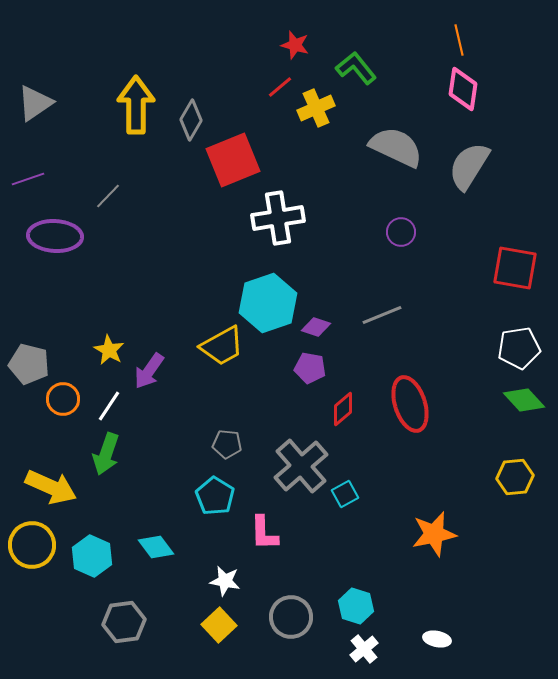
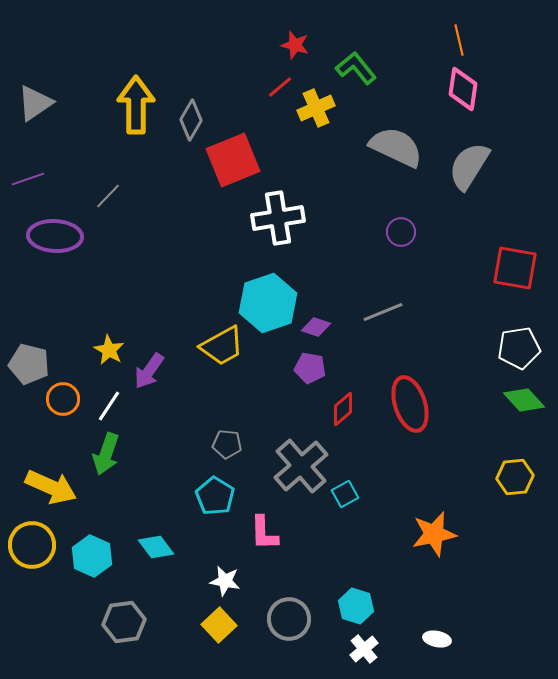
gray line at (382, 315): moved 1 px right, 3 px up
gray circle at (291, 617): moved 2 px left, 2 px down
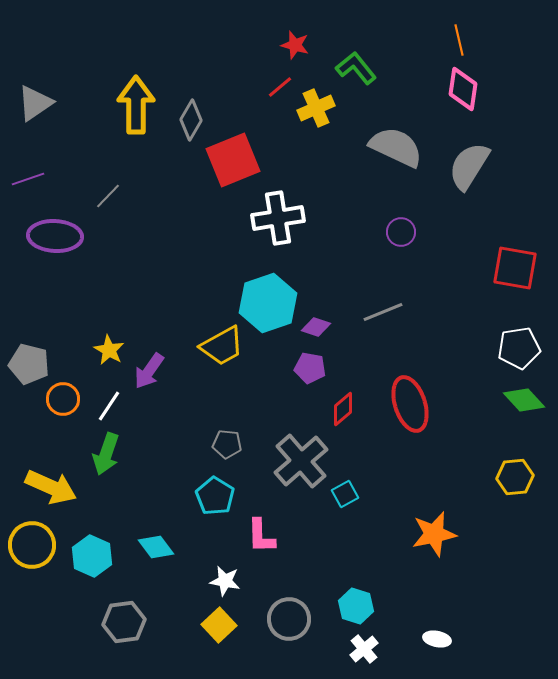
gray cross at (301, 466): moved 5 px up
pink L-shape at (264, 533): moved 3 px left, 3 px down
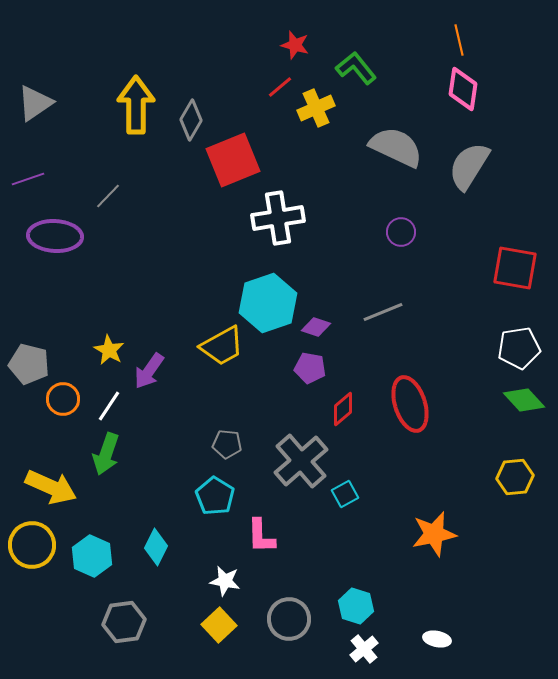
cyan diamond at (156, 547): rotated 63 degrees clockwise
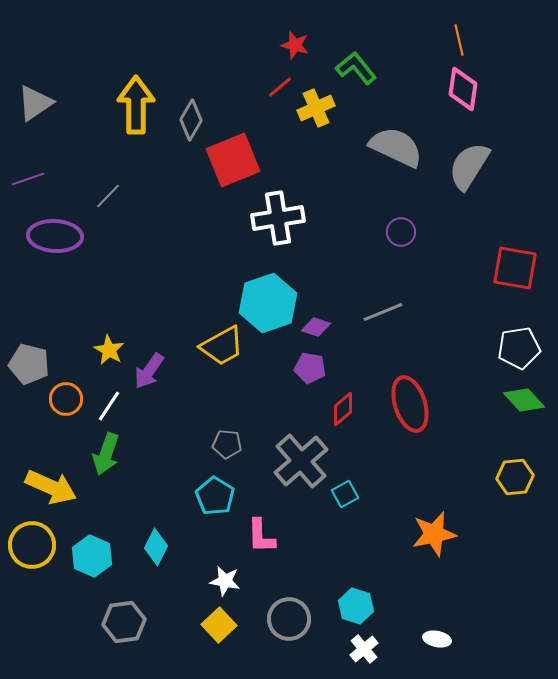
orange circle at (63, 399): moved 3 px right
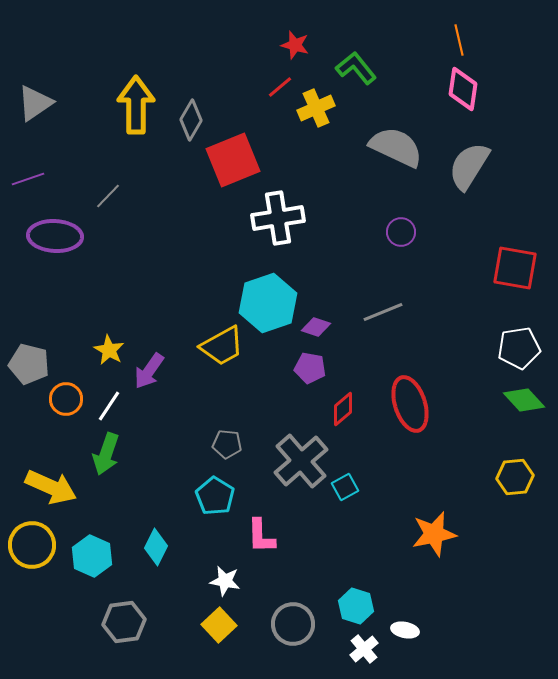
cyan square at (345, 494): moved 7 px up
gray circle at (289, 619): moved 4 px right, 5 px down
white ellipse at (437, 639): moved 32 px left, 9 px up
